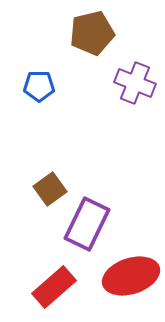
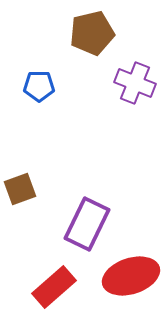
brown square: moved 30 px left; rotated 16 degrees clockwise
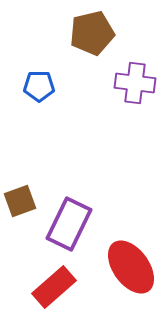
purple cross: rotated 15 degrees counterclockwise
brown square: moved 12 px down
purple rectangle: moved 18 px left
red ellipse: moved 9 px up; rotated 72 degrees clockwise
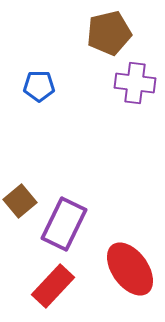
brown pentagon: moved 17 px right
brown square: rotated 20 degrees counterclockwise
purple rectangle: moved 5 px left
red ellipse: moved 1 px left, 2 px down
red rectangle: moved 1 px left, 1 px up; rotated 6 degrees counterclockwise
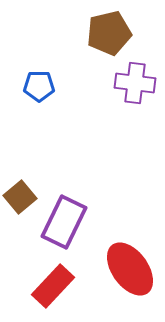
brown square: moved 4 px up
purple rectangle: moved 2 px up
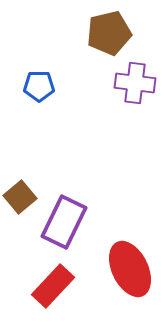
red ellipse: rotated 10 degrees clockwise
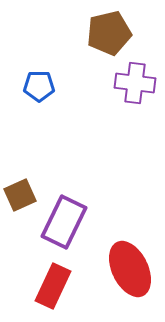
brown square: moved 2 px up; rotated 16 degrees clockwise
red rectangle: rotated 18 degrees counterclockwise
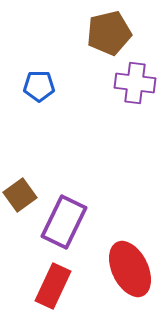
brown square: rotated 12 degrees counterclockwise
